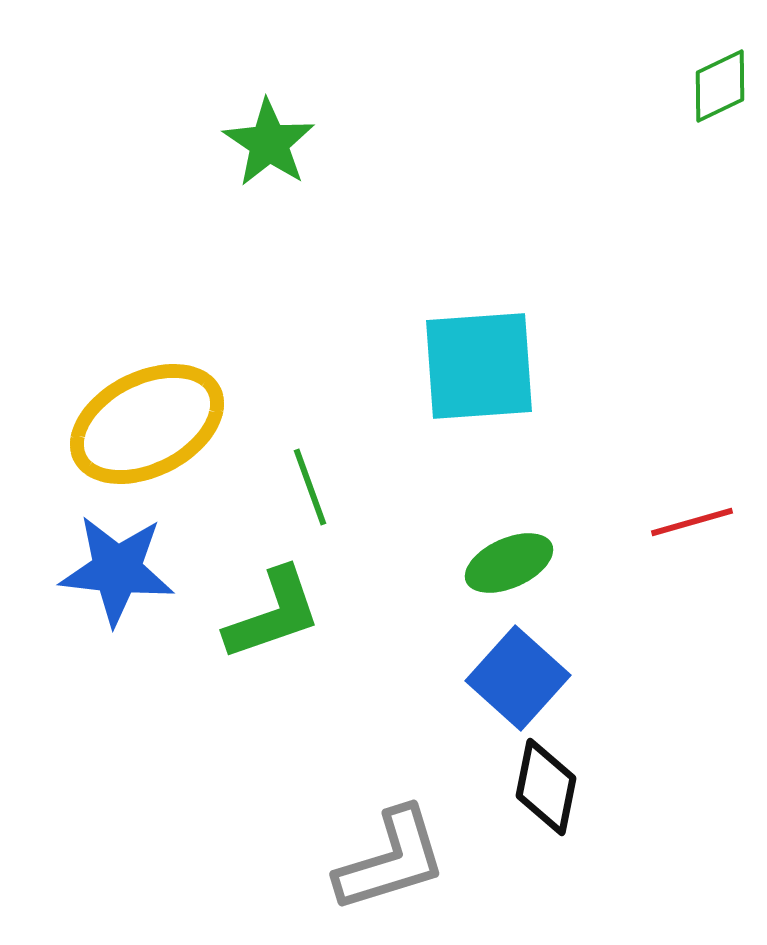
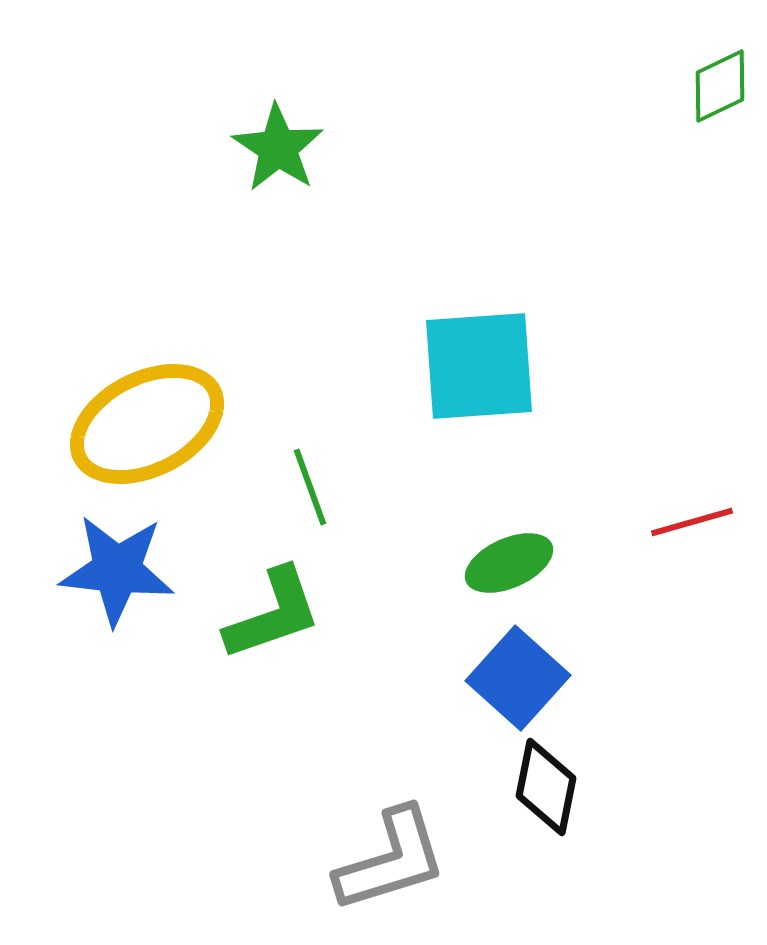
green star: moved 9 px right, 5 px down
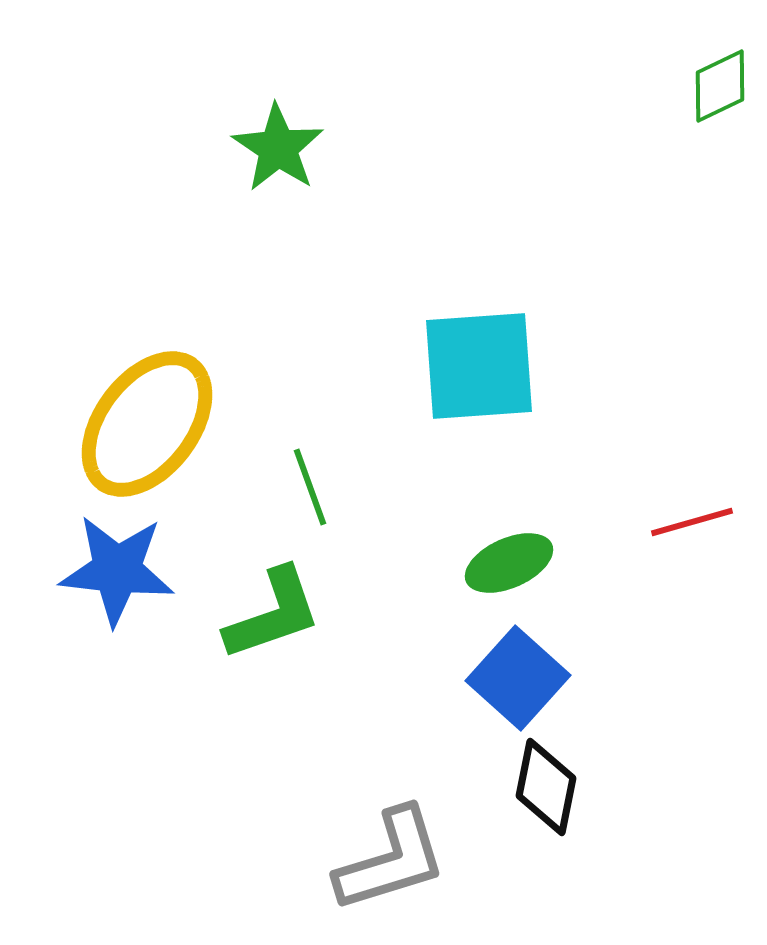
yellow ellipse: rotated 26 degrees counterclockwise
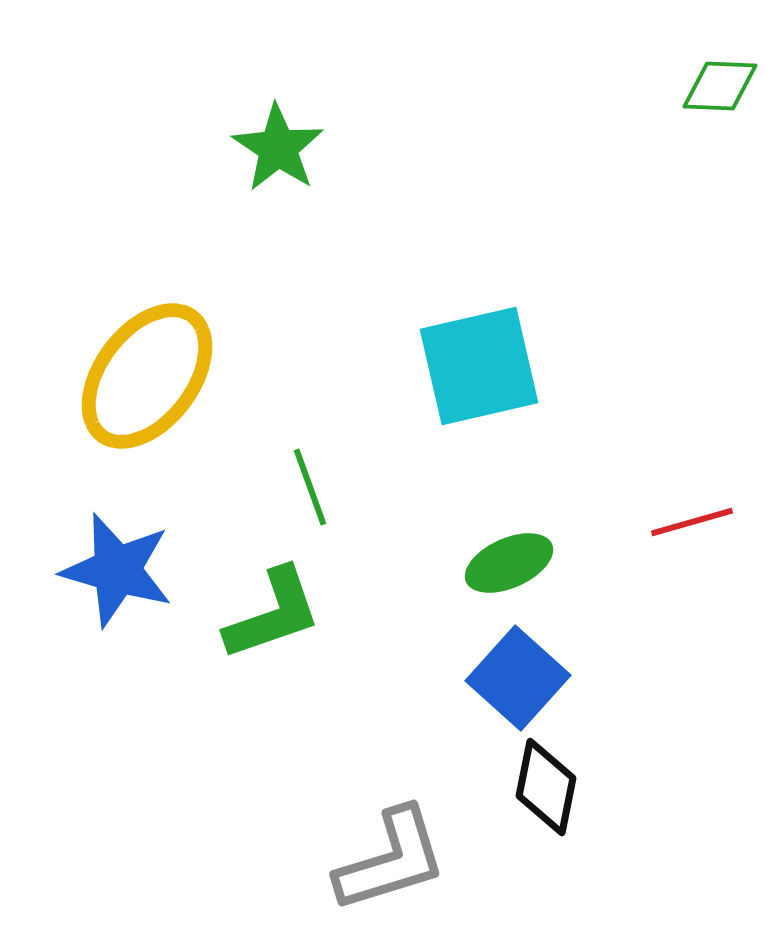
green diamond: rotated 28 degrees clockwise
cyan square: rotated 9 degrees counterclockwise
yellow ellipse: moved 48 px up
blue star: rotated 10 degrees clockwise
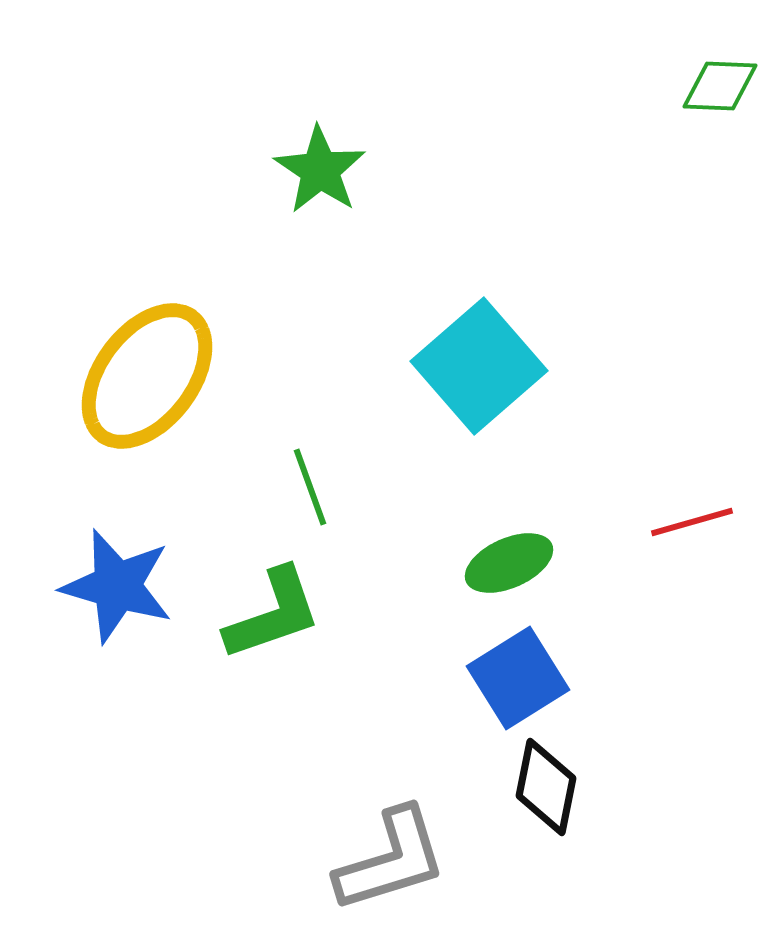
green star: moved 42 px right, 22 px down
cyan square: rotated 28 degrees counterclockwise
blue star: moved 16 px down
blue square: rotated 16 degrees clockwise
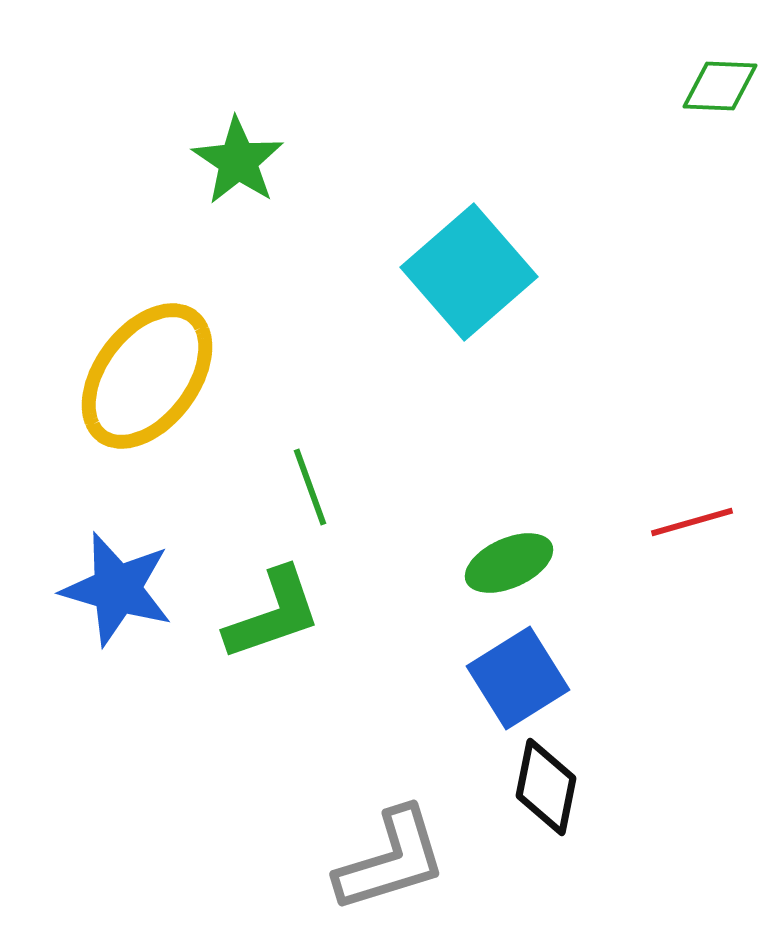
green star: moved 82 px left, 9 px up
cyan square: moved 10 px left, 94 px up
blue star: moved 3 px down
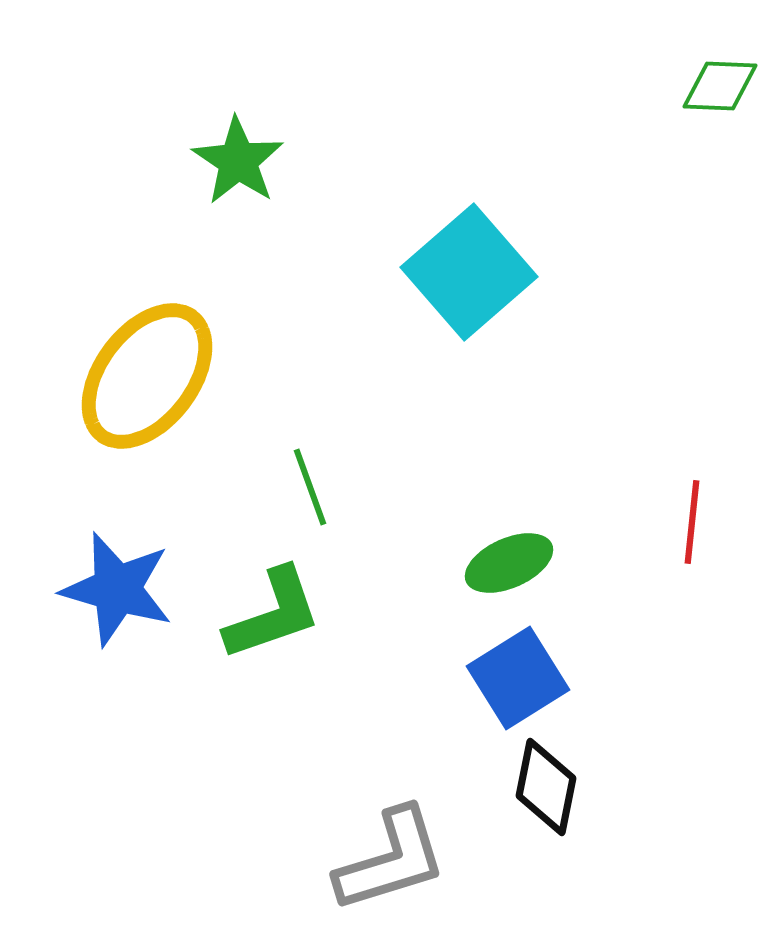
red line: rotated 68 degrees counterclockwise
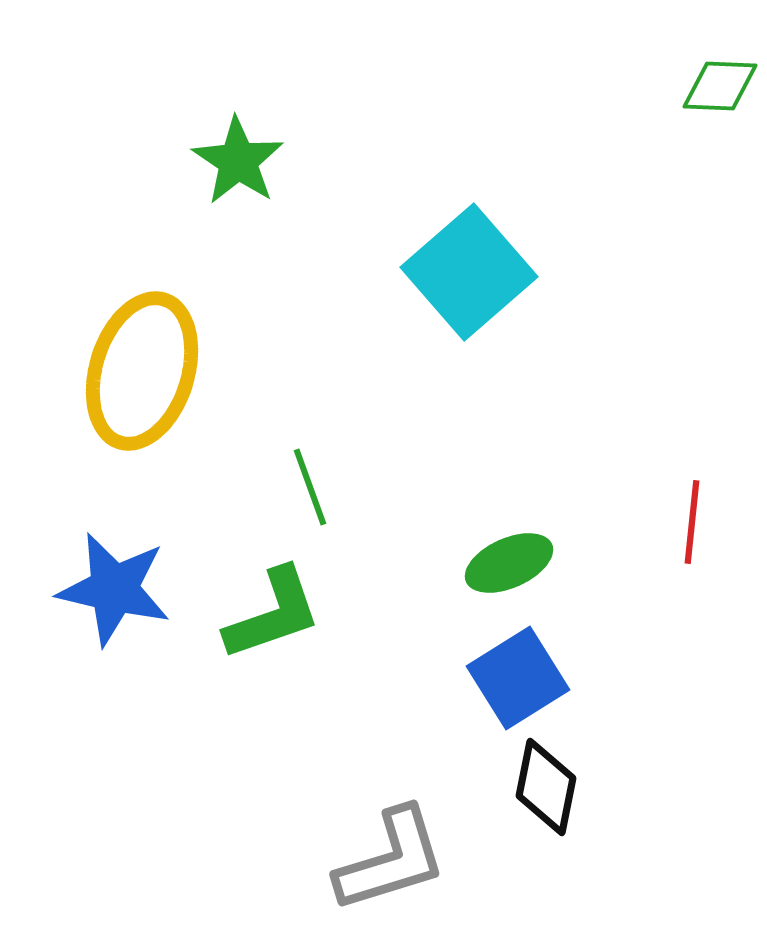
yellow ellipse: moved 5 px left, 5 px up; rotated 20 degrees counterclockwise
blue star: moved 3 px left; rotated 3 degrees counterclockwise
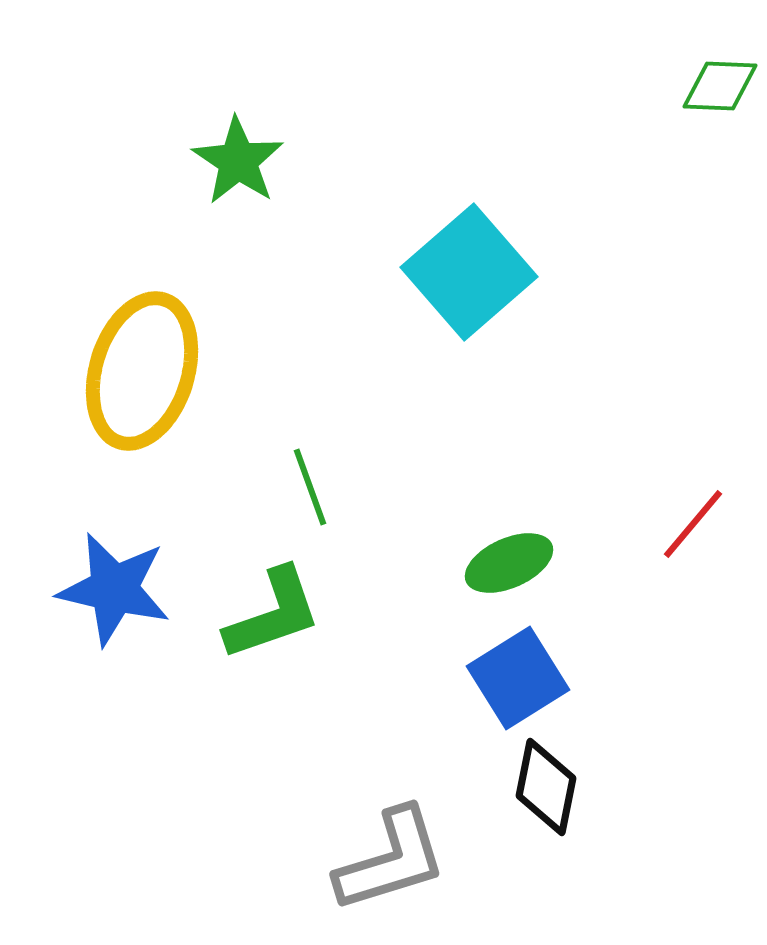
red line: moved 1 px right, 2 px down; rotated 34 degrees clockwise
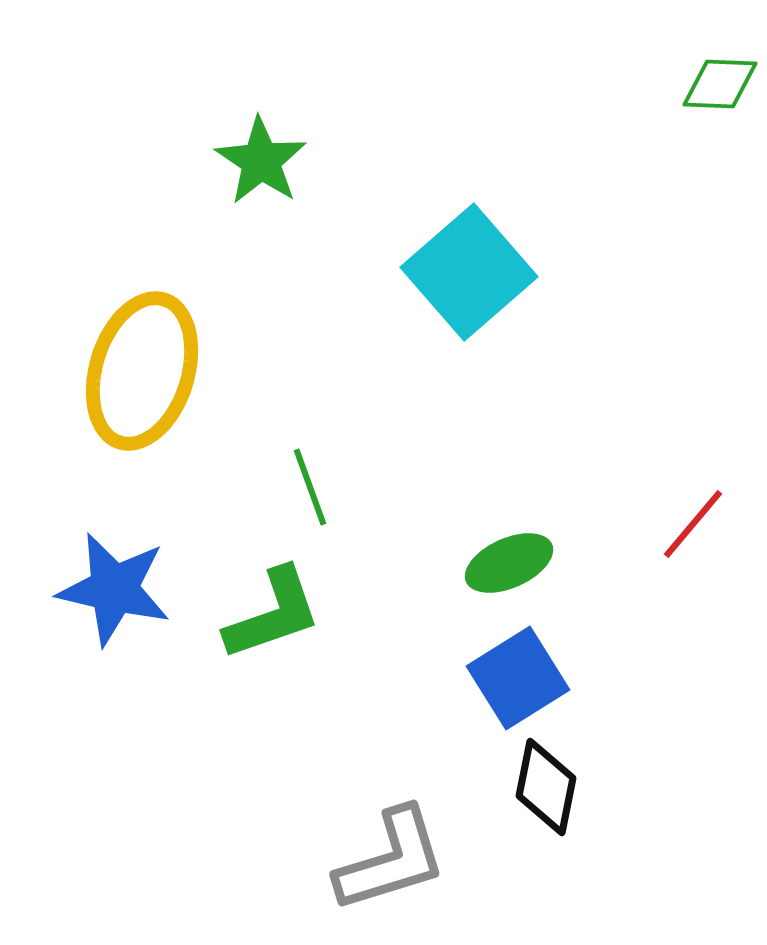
green diamond: moved 2 px up
green star: moved 23 px right
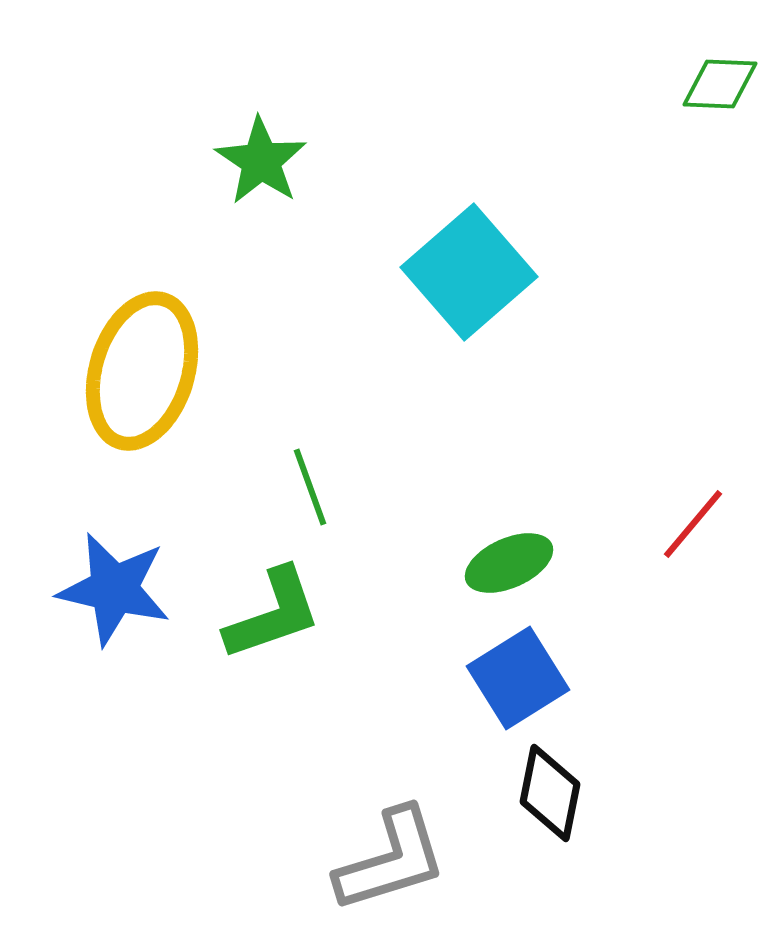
black diamond: moved 4 px right, 6 px down
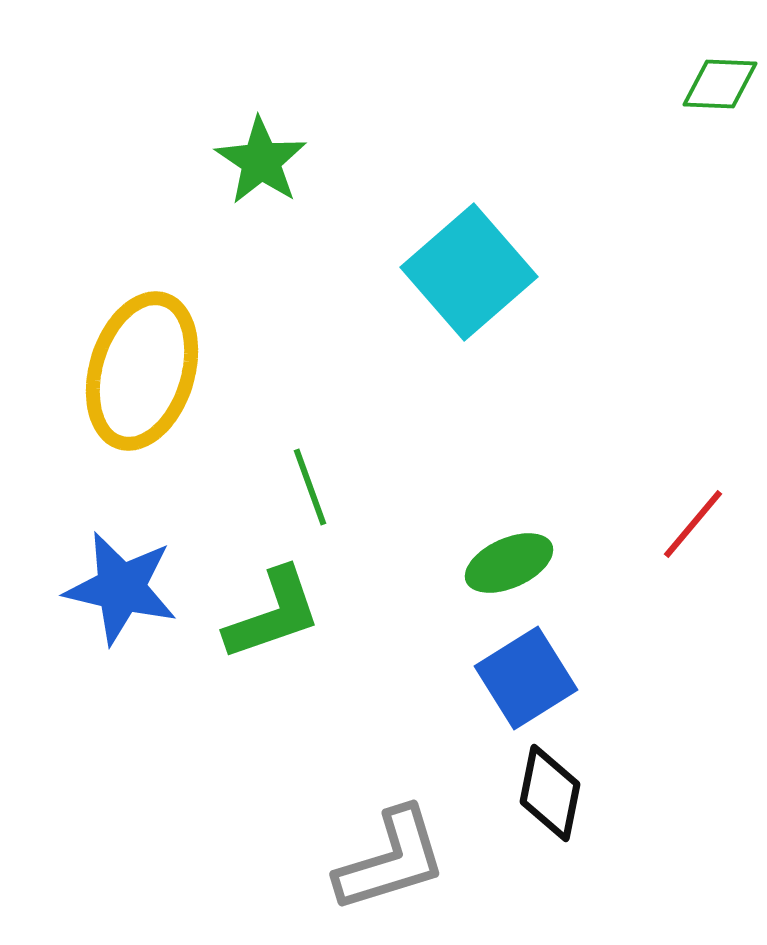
blue star: moved 7 px right, 1 px up
blue square: moved 8 px right
